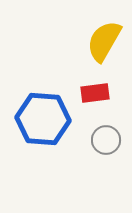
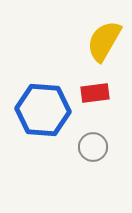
blue hexagon: moved 9 px up
gray circle: moved 13 px left, 7 px down
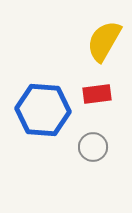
red rectangle: moved 2 px right, 1 px down
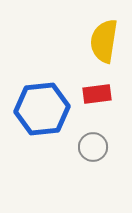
yellow semicircle: rotated 21 degrees counterclockwise
blue hexagon: moved 1 px left, 1 px up; rotated 10 degrees counterclockwise
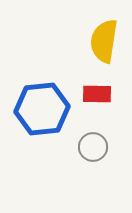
red rectangle: rotated 8 degrees clockwise
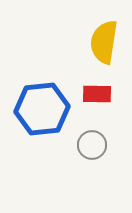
yellow semicircle: moved 1 px down
gray circle: moved 1 px left, 2 px up
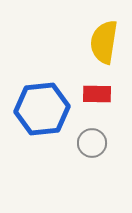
gray circle: moved 2 px up
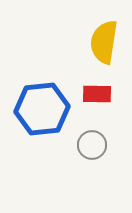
gray circle: moved 2 px down
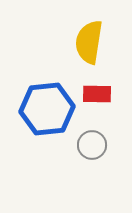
yellow semicircle: moved 15 px left
blue hexagon: moved 5 px right
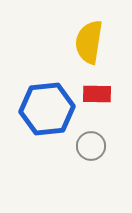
gray circle: moved 1 px left, 1 px down
